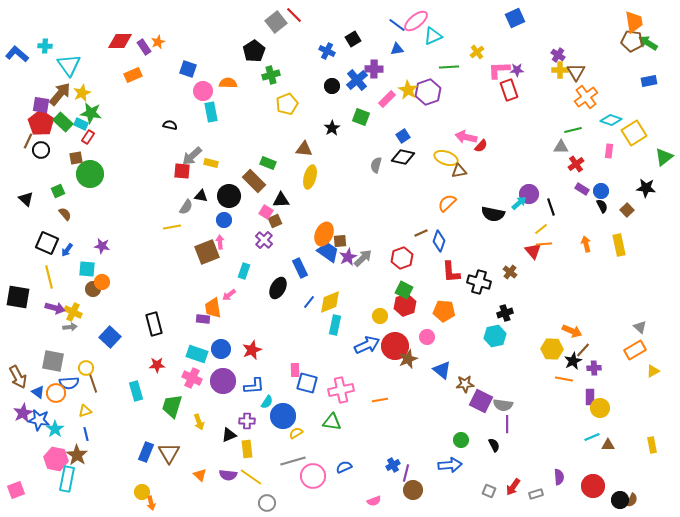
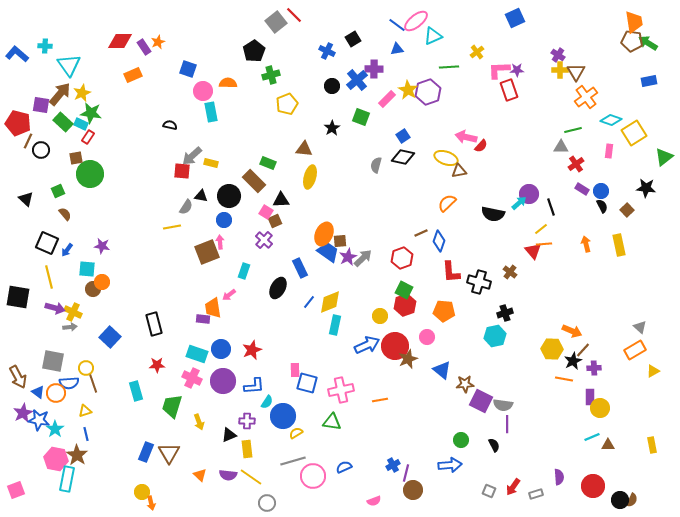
red pentagon at (41, 123): moved 23 px left; rotated 20 degrees counterclockwise
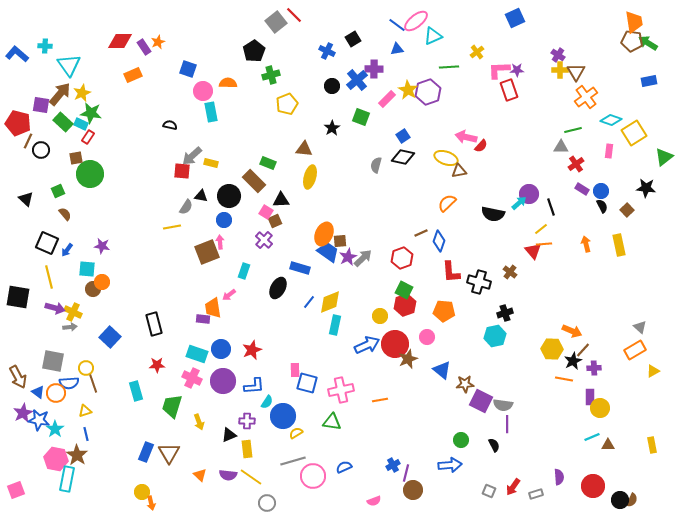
blue rectangle at (300, 268): rotated 48 degrees counterclockwise
red circle at (395, 346): moved 2 px up
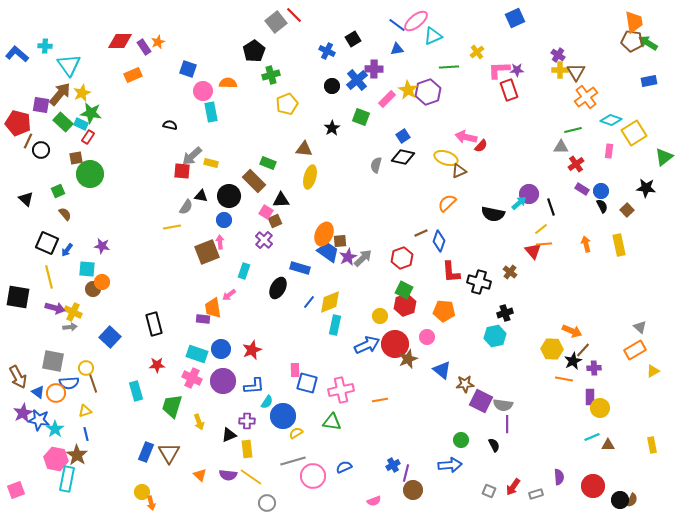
brown triangle at (459, 171): rotated 14 degrees counterclockwise
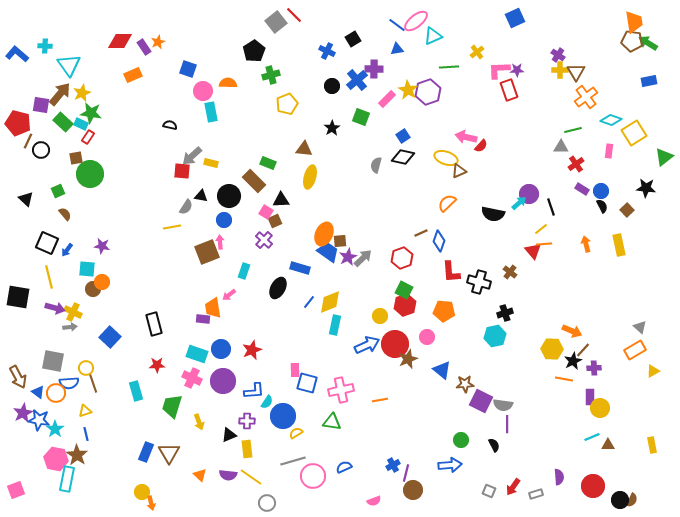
blue L-shape at (254, 386): moved 5 px down
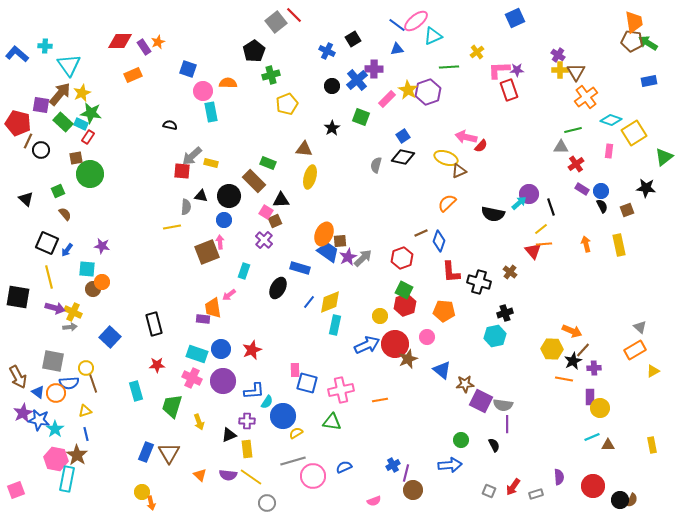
gray semicircle at (186, 207): rotated 28 degrees counterclockwise
brown square at (627, 210): rotated 24 degrees clockwise
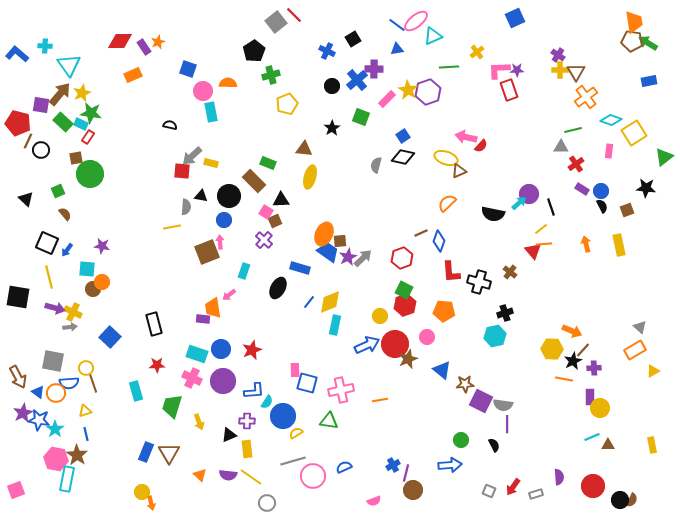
green triangle at (332, 422): moved 3 px left, 1 px up
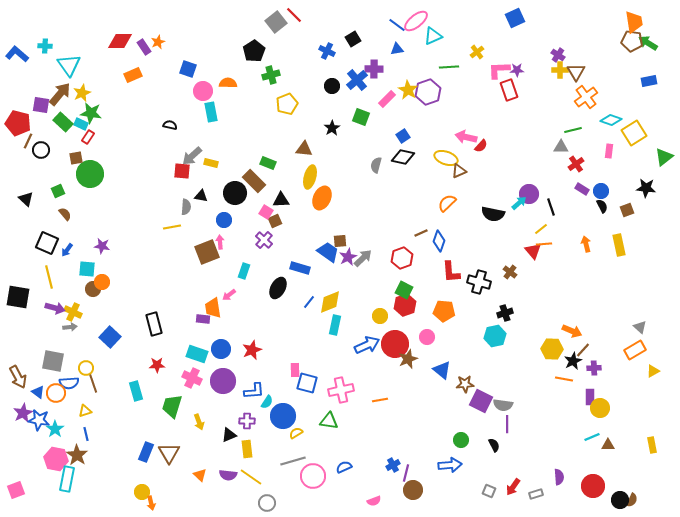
black circle at (229, 196): moved 6 px right, 3 px up
orange ellipse at (324, 234): moved 2 px left, 36 px up
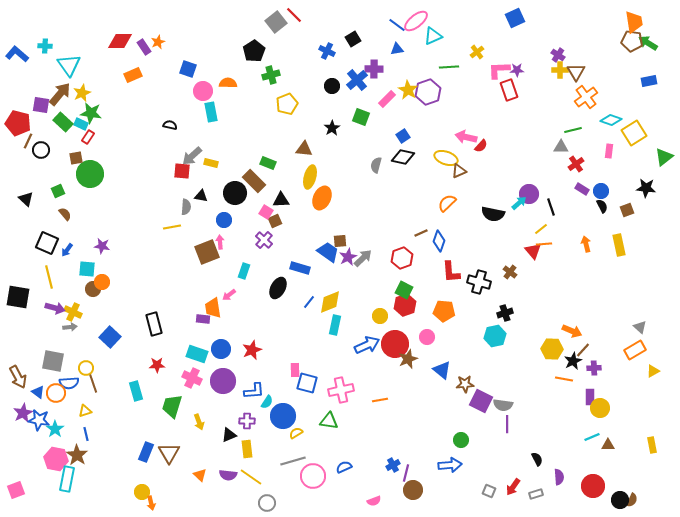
black semicircle at (494, 445): moved 43 px right, 14 px down
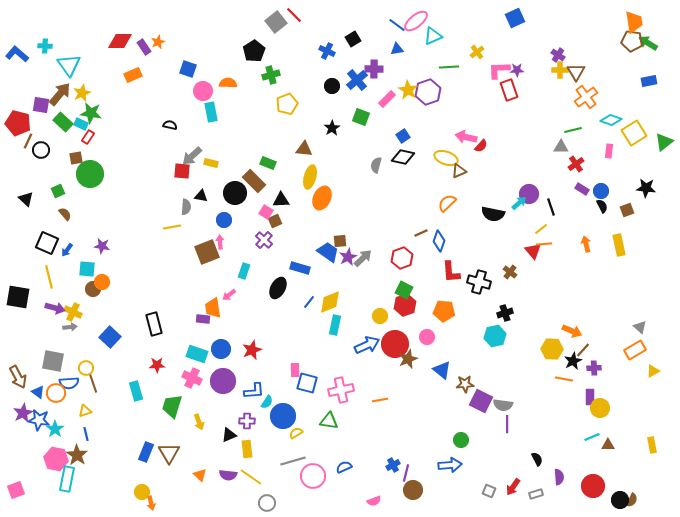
green triangle at (664, 157): moved 15 px up
